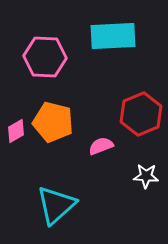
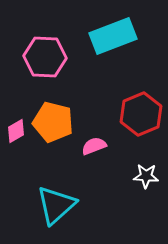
cyan rectangle: rotated 18 degrees counterclockwise
pink semicircle: moved 7 px left
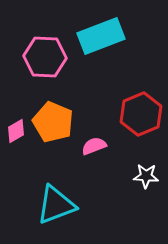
cyan rectangle: moved 12 px left
orange pentagon: rotated 9 degrees clockwise
cyan triangle: rotated 21 degrees clockwise
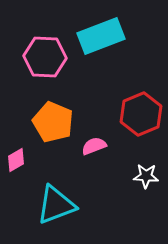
pink diamond: moved 29 px down
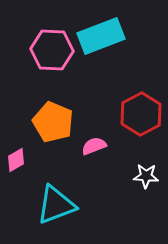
pink hexagon: moved 7 px right, 7 px up
red hexagon: rotated 6 degrees counterclockwise
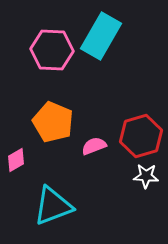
cyan rectangle: rotated 39 degrees counterclockwise
red hexagon: moved 22 px down; rotated 12 degrees clockwise
cyan triangle: moved 3 px left, 1 px down
